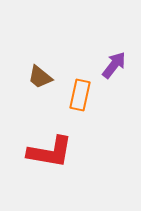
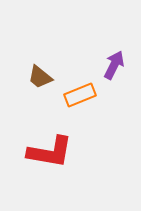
purple arrow: rotated 12 degrees counterclockwise
orange rectangle: rotated 56 degrees clockwise
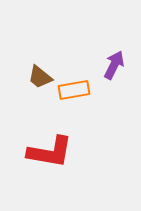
orange rectangle: moved 6 px left, 5 px up; rotated 12 degrees clockwise
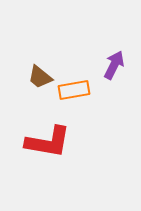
red L-shape: moved 2 px left, 10 px up
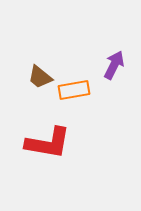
red L-shape: moved 1 px down
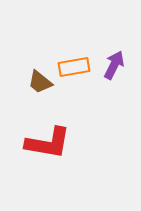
brown trapezoid: moved 5 px down
orange rectangle: moved 23 px up
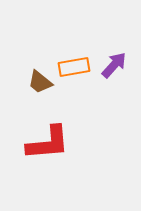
purple arrow: rotated 16 degrees clockwise
red L-shape: rotated 15 degrees counterclockwise
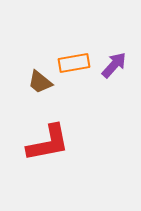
orange rectangle: moved 4 px up
red L-shape: rotated 6 degrees counterclockwise
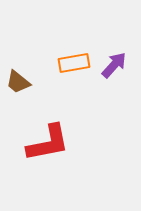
brown trapezoid: moved 22 px left
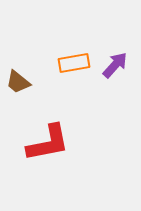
purple arrow: moved 1 px right
